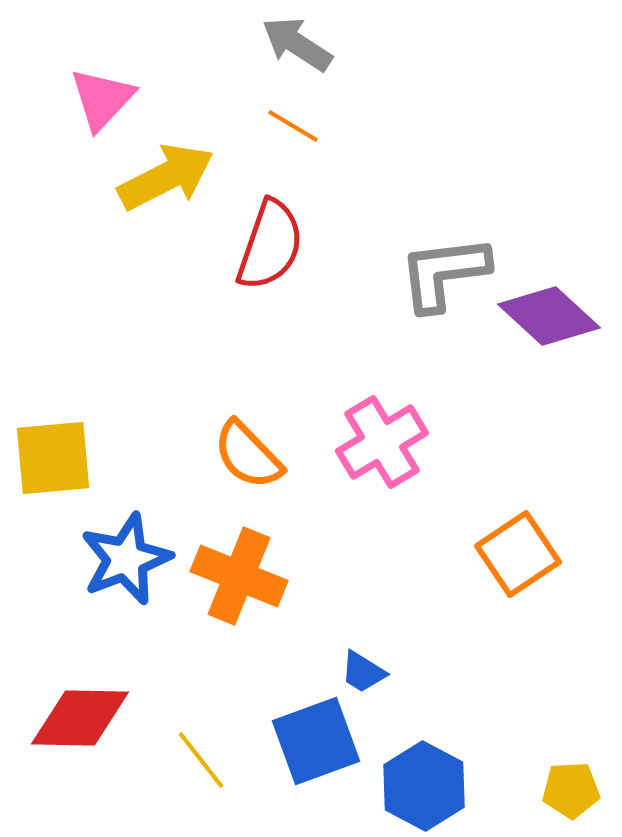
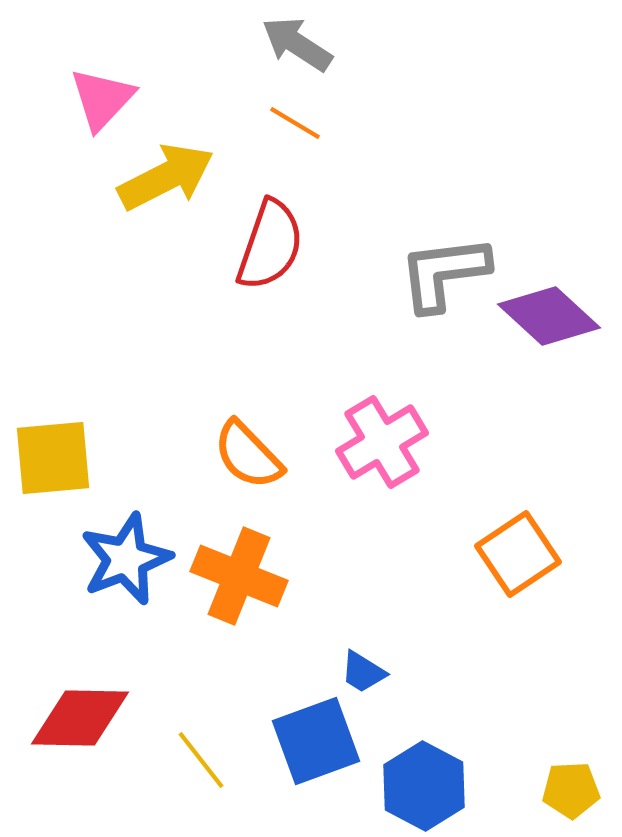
orange line: moved 2 px right, 3 px up
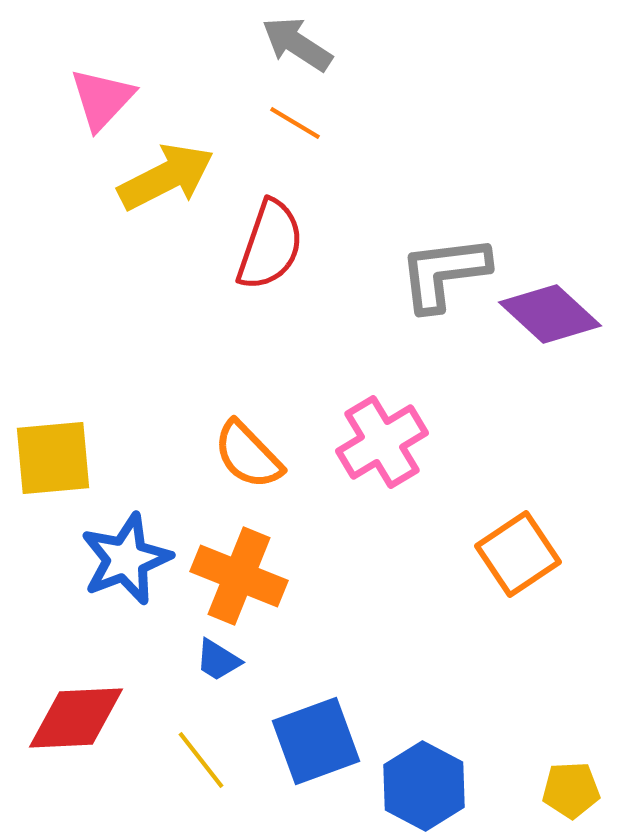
purple diamond: moved 1 px right, 2 px up
blue trapezoid: moved 145 px left, 12 px up
red diamond: moved 4 px left; rotated 4 degrees counterclockwise
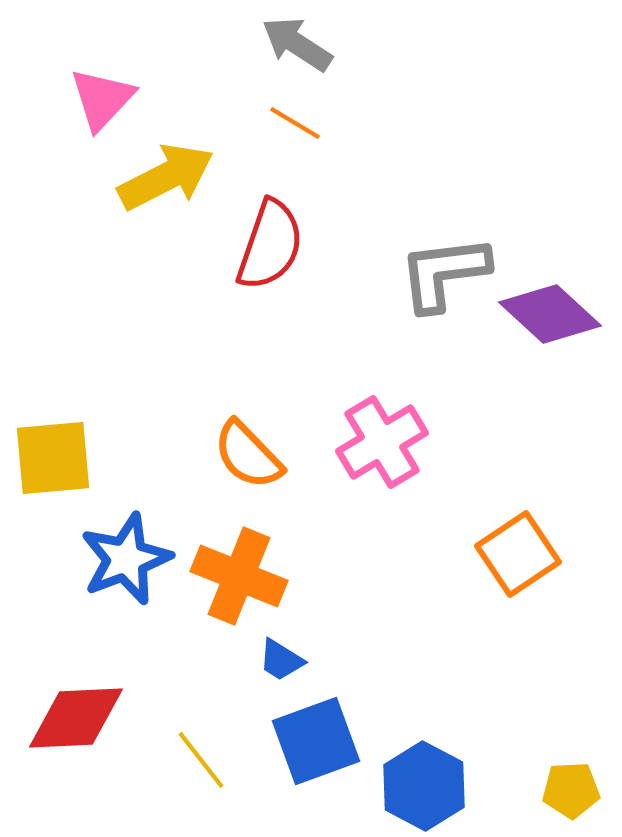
blue trapezoid: moved 63 px right
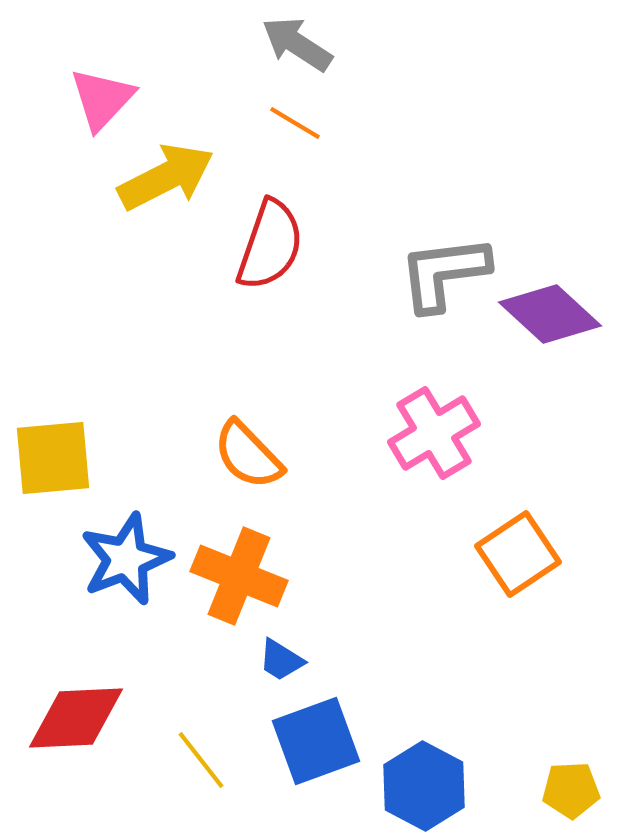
pink cross: moved 52 px right, 9 px up
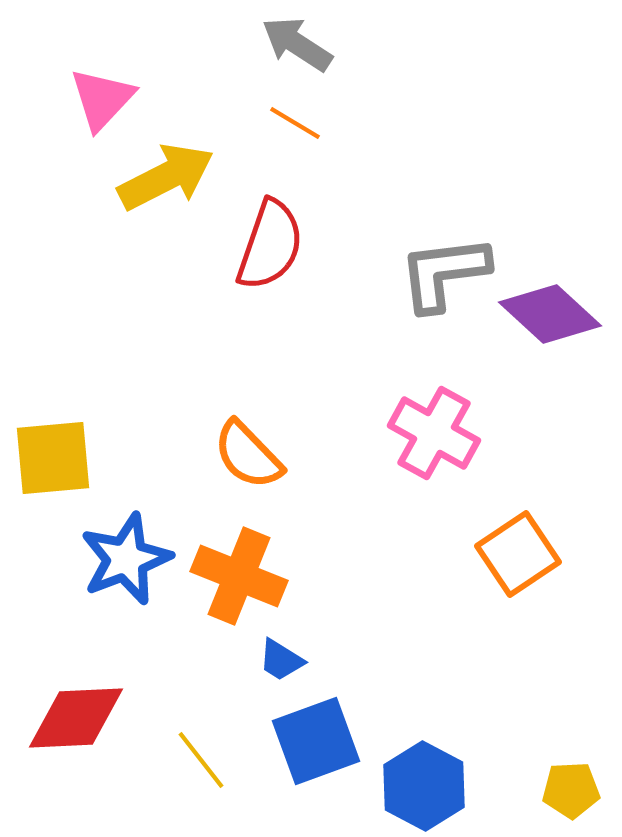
pink cross: rotated 30 degrees counterclockwise
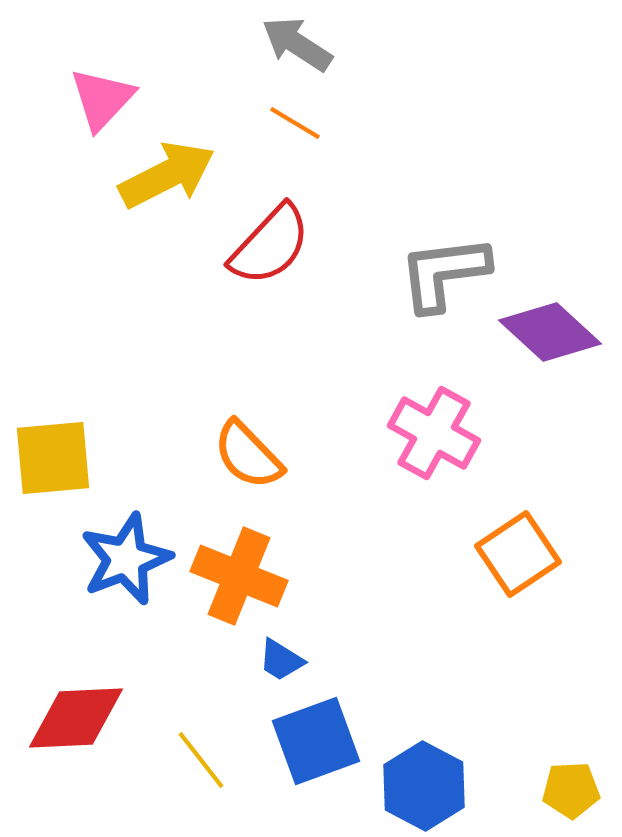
yellow arrow: moved 1 px right, 2 px up
red semicircle: rotated 24 degrees clockwise
purple diamond: moved 18 px down
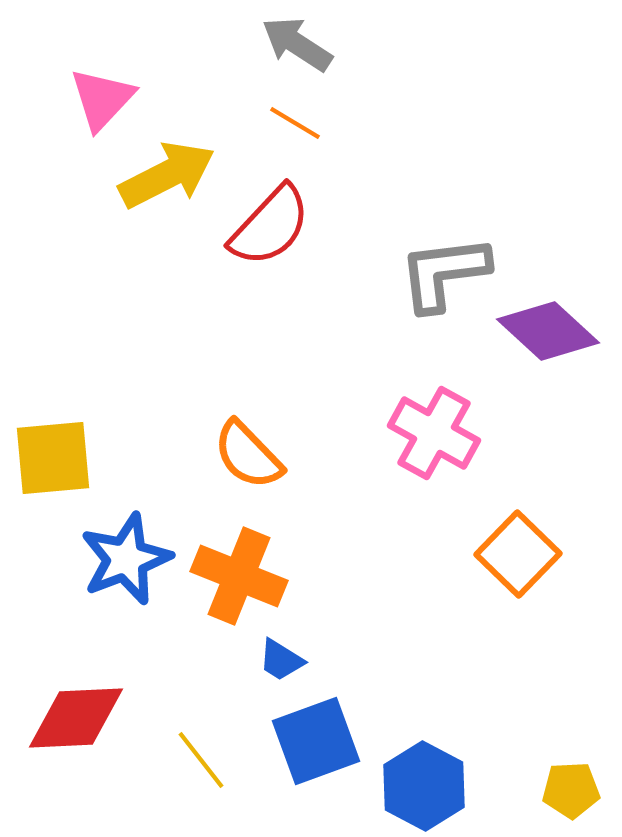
red semicircle: moved 19 px up
purple diamond: moved 2 px left, 1 px up
orange square: rotated 12 degrees counterclockwise
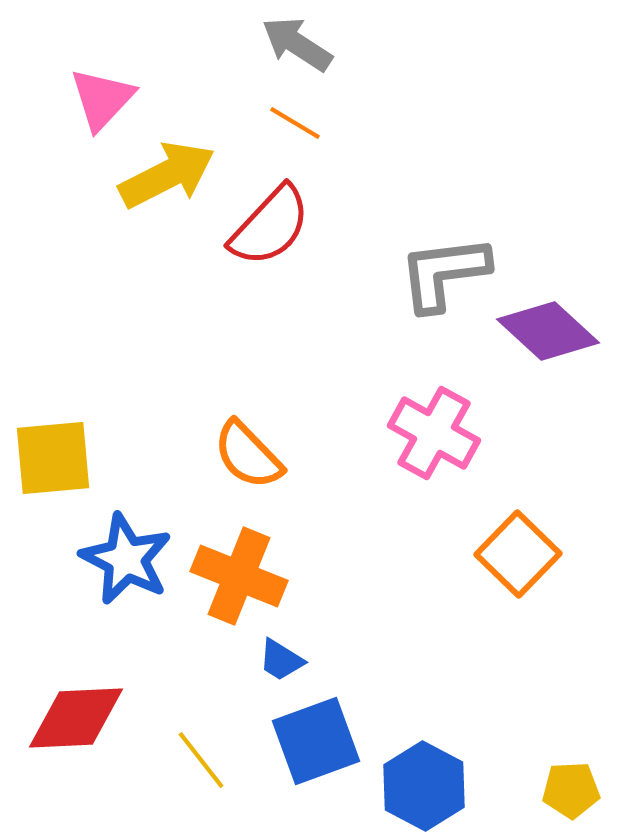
blue star: rotated 24 degrees counterclockwise
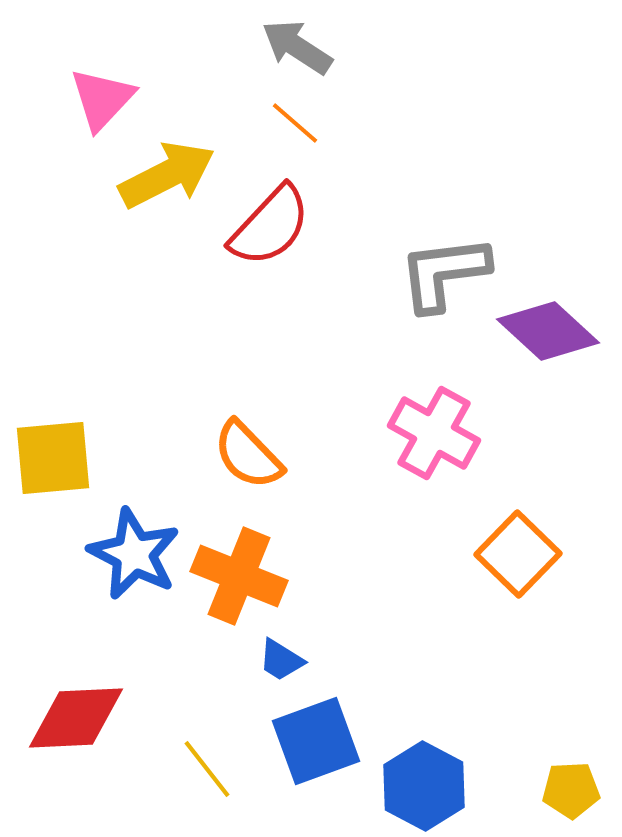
gray arrow: moved 3 px down
orange line: rotated 10 degrees clockwise
blue star: moved 8 px right, 5 px up
yellow line: moved 6 px right, 9 px down
